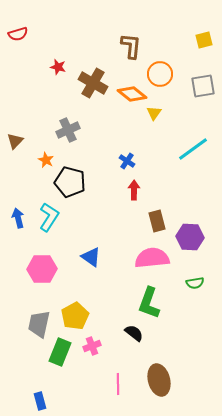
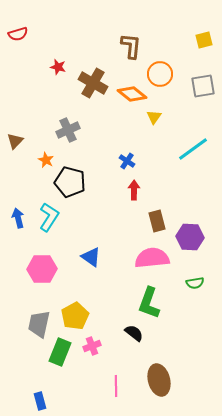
yellow triangle: moved 4 px down
pink line: moved 2 px left, 2 px down
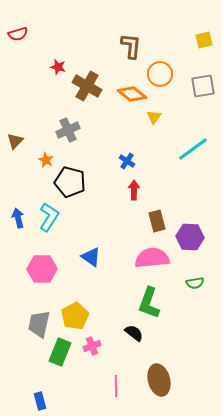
brown cross: moved 6 px left, 3 px down
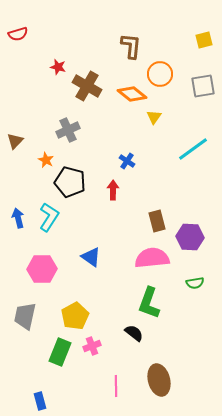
red arrow: moved 21 px left
gray trapezoid: moved 14 px left, 8 px up
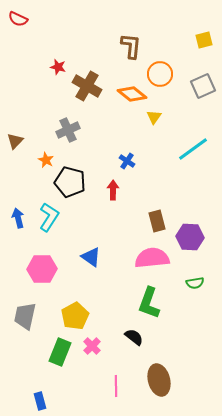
red semicircle: moved 15 px up; rotated 42 degrees clockwise
gray square: rotated 15 degrees counterclockwise
black semicircle: moved 4 px down
pink cross: rotated 24 degrees counterclockwise
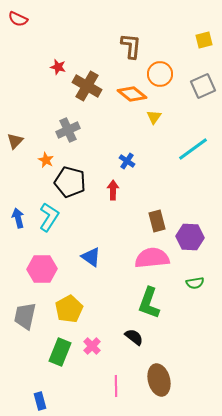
yellow pentagon: moved 6 px left, 7 px up
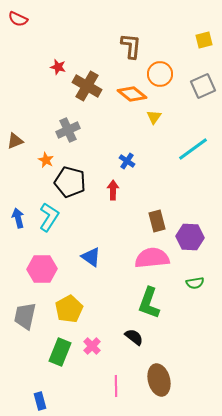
brown triangle: rotated 24 degrees clockwise
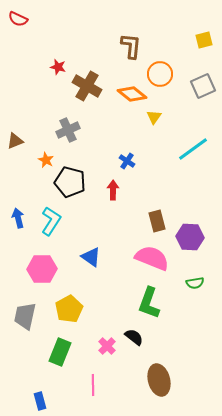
cyan L-shape: moved 2 px right, 4 px down
pink semicircle: rotated 28 degrees clockwise
pink cross: moved 15 px right
pink line: moved 23 px left, 1 px up
